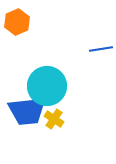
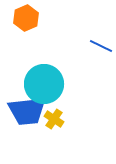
orange hexagon: moved 9 px right, 4 px up
blue line: moved 3 px up; rotated 35 degrees clockwise
cyan circle: moved 3 px left, 2 px up
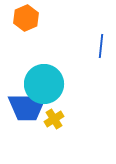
blue line: rotated 70 degrees clockwise
blue trapezoid: moved 4 px up; rotated 6 degrees clockwise
yellow cross: rotated 24 degrees clockwise
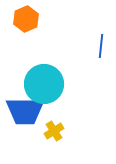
orange hexagon: moved 1 px down
blue trapezoid: moved 2 px left, 4 px down
yellow cross: moved 12 px down
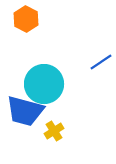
orange hexagon: rotated 10 degrees counterclockwise
blue line: moved 16 px down; rotated 50 degrees clockwise
blue trapezoid: rotated 15 degrees clockwise
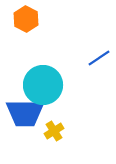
blue line: moved 2 px left, 4 px up
cyan circle: moved 1 px left, 1 px down
blue trapezoid: moved 2 px down; rotated 15 degrees counterclockwise
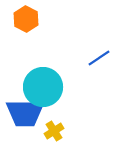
cyan circle: moved 2 px down
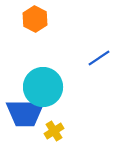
orange hexagon: moved 9 px right
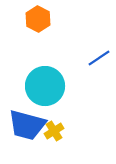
orange hexagon: moved 3 px right
cyan circle: moved 2 px right, 1 px up
blue trapezoid: moved 2 px right, 12 px down; rotated 15 degrees clockwise
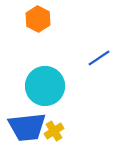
blue trapezoid: moved 2 px down; rotated 21 degrees counterclockwise
